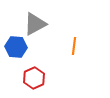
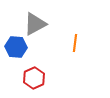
orange line: moved 1 px right, 3 px up
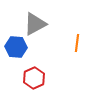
orange line: moved 2 px right
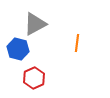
blue hexagon: moved 2 px right, 2 px down; rotated 10 degrees clockwise
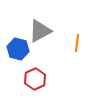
gray triangle: moved 5 px right, 7 px down
red hexagon: moved 1 px right, 1 px down
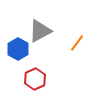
orange line: rotated 30 degrees clockwise
blue hexagon: rotated 15 degrees clockwise
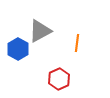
orange line: rotated 30 degrees counterclockwise
red hexagon: moved 24 px right
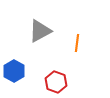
blue hexagon: moved 4 px left, 22 px down
red hexagon: moved 3 px left, 3 px down; rotated 15 degrees counterclockwise
